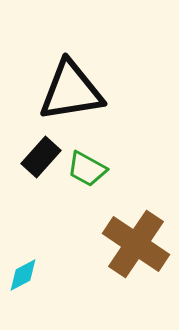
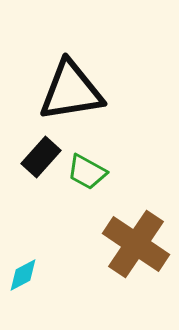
green trapezoid: moved 3 px down
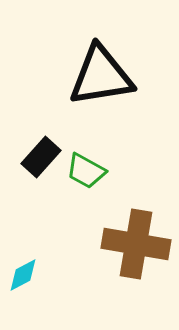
black triangle: moved 30 px right, 15 px up
green trapezoid: moved 1 px left, 1 px up
brown cross: rotated 24 degrees counterclockwise
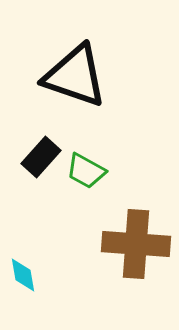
black triangle: moved 26 px left; rotated 28 degrees clockwise
brown cross: rotated 6 degrees counterclockwise
cyan diamond: rotated 72 degrees counterclockwise
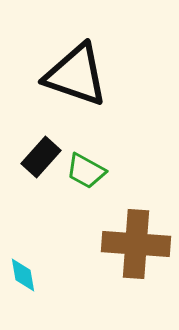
black triangle: moved 1 px right, 1 px up
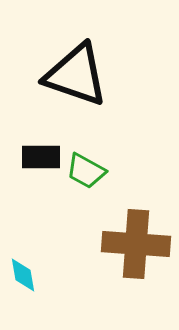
black rectangle: rotated 48 degrees clockwise
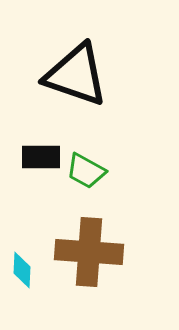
brown cross: moved 47 px left, 8 px down
cyan diamond: moved 1 px left, 5 px up; rotated 12 degrees clockwise
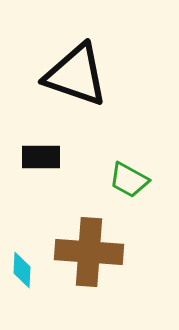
green trapezoid: moved 43 px right, 9 px down
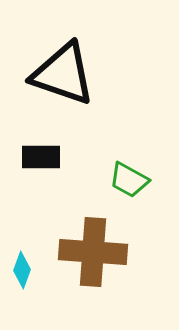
black triangle: moved 13 px left, 1 px up
brown cross: moved 4 px right
cyan diamond: rotated 18 degrees clockwise
